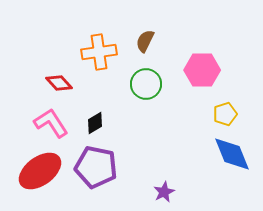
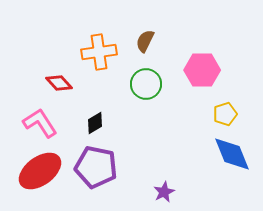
pink L-shape: moved 11 px left
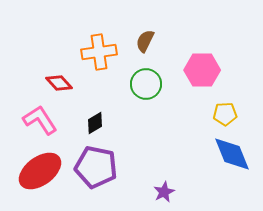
yellow pentagon: rotated 15 degrees clockwise
pink L-shape: moved 3 px up
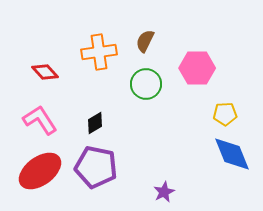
pink hexagon: moved 5 px left, 2 px up
red diamond: moved 14 px left, 11 px up
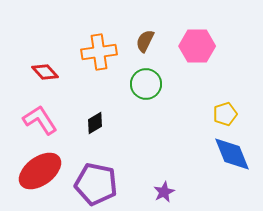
pink hexagon: moved 22 px up
yellow pentagon: rotated 15 degrees counterclockwise
purple pentagon: moved 17 px down
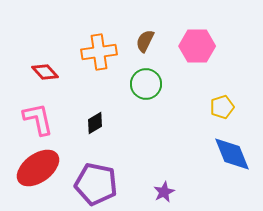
yellow pentagon: moved 3 px left, 7 px up
pink L-shape: moved 2 px left, 1 px up; rotated 21 degrees clockwise
red ellipse: moved 2 px left, 3 px up
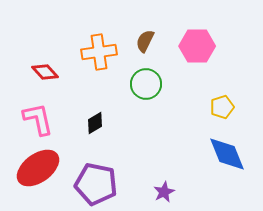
blue diamond: moved 5 px left
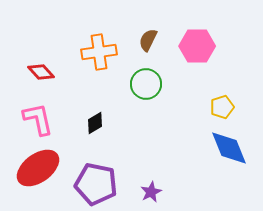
brown semicircle: moved 3 px right, 1 px up
red diamond: moved 4 px left
blue diamond: moved 2 px right, 6 px up
purple star: moved 13 px left
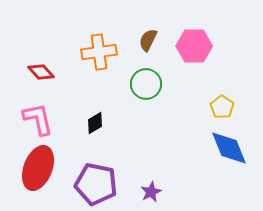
pink hexagon: moved 3 px left
yellow pentagon: rotated 20 degrees counterclockwise
red ellipse: rotated 33 degrees counterclockwise
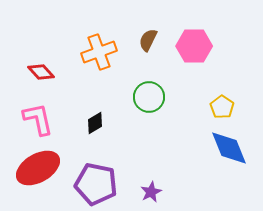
orange cross: rotated 12 degrees counterclockwise
green circle: moved 3 px right, 13 px down
red ellipse: rotated 39 degrees clockwise
